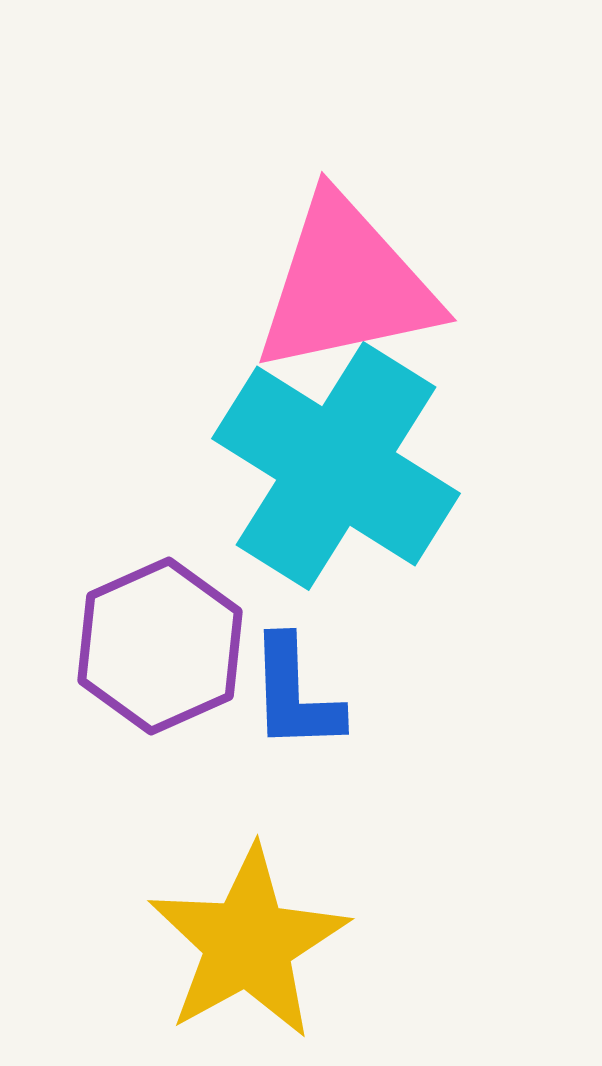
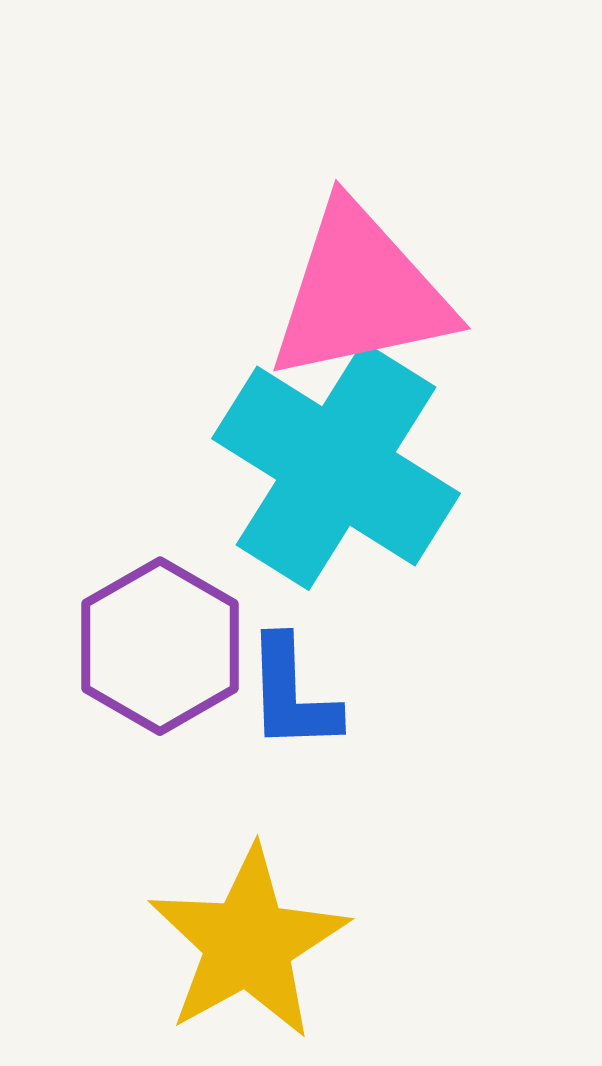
pink triangle: moved 14 px right, 8 px down
purple hexagon: rotated 6 degrees counterclockwise
blue L-shape: moved 3 px left
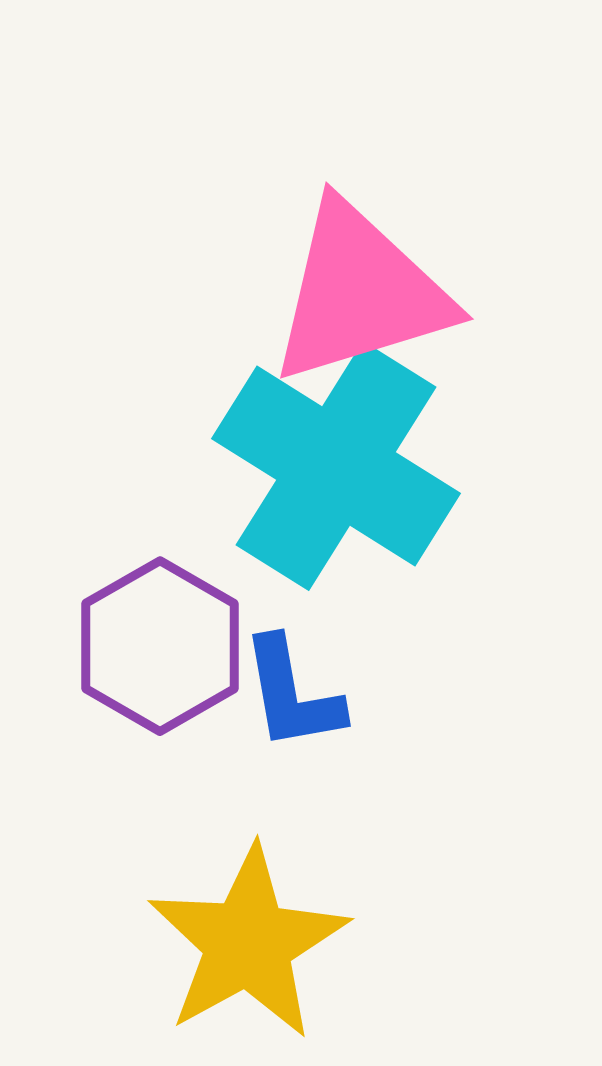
pink triangle: rotated 5 degrees counterclockwise
blue L-shape: rotated 8 degrees counterclockwise
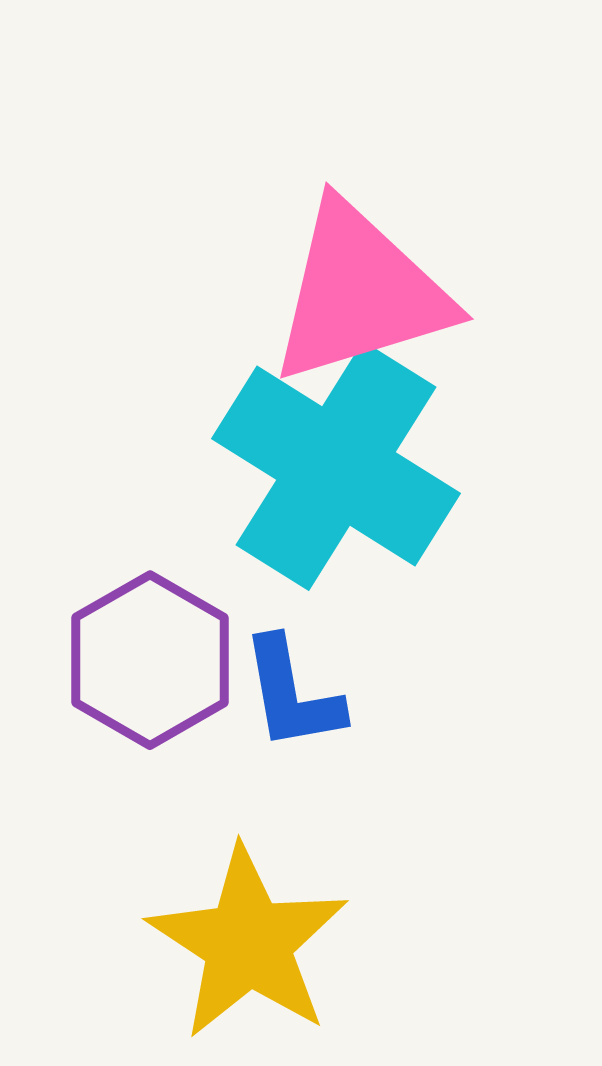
purple hexagon: moved 10 px left, 14 px down
yellow star: rotated 10 degrees counterclockwise
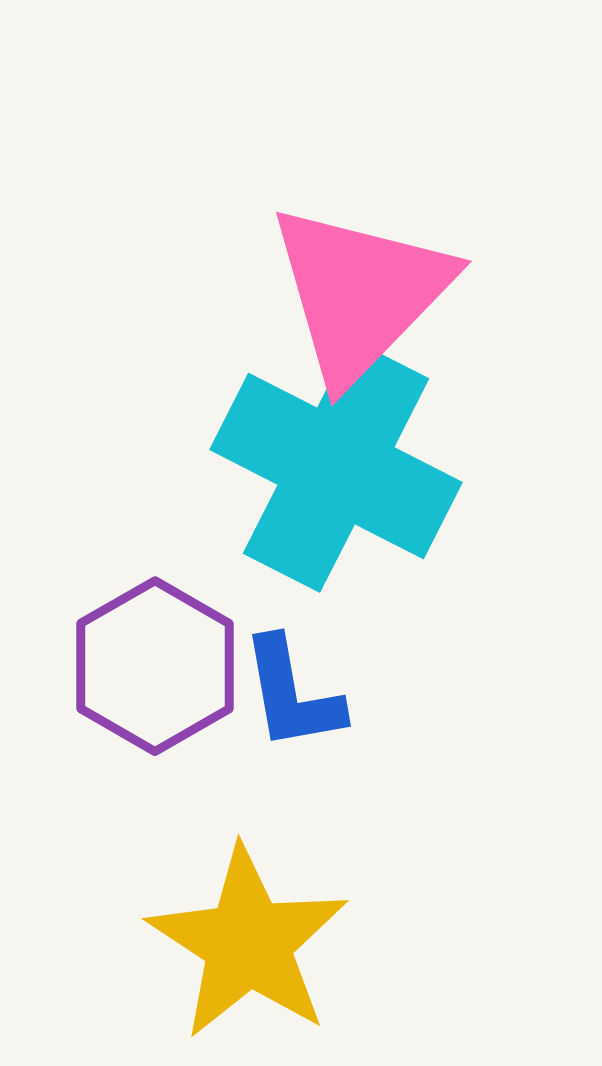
pink triangle: rotated 29 degrees counterclockwise
cyan cross: rotated 5 degrees counterclockwise
purple hexagon: moved 5 px right, 6 px down
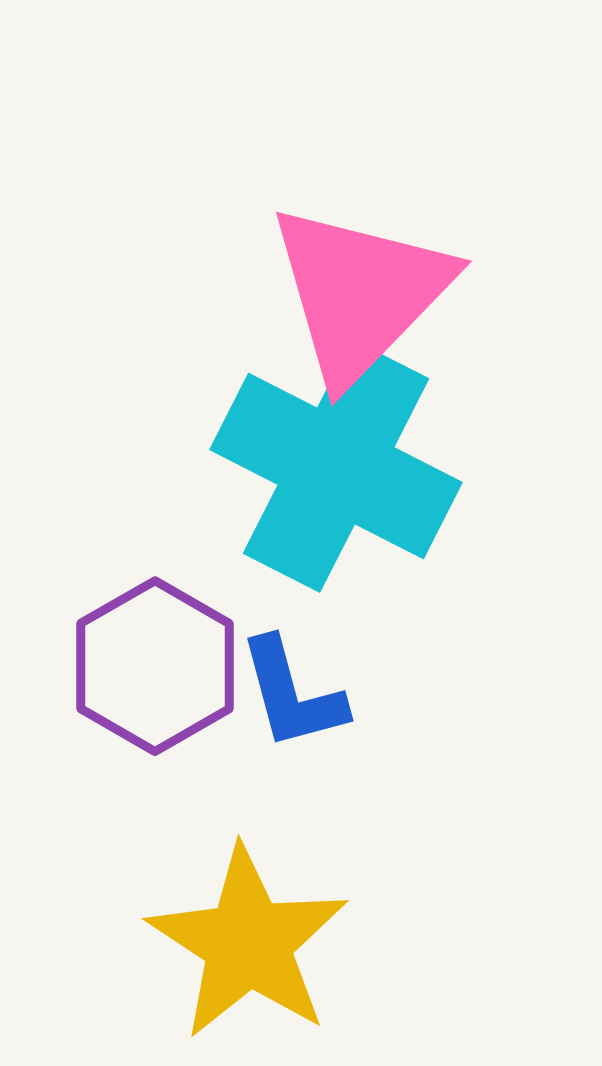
blue L-shape: rotated 5 degrees counterclockwise
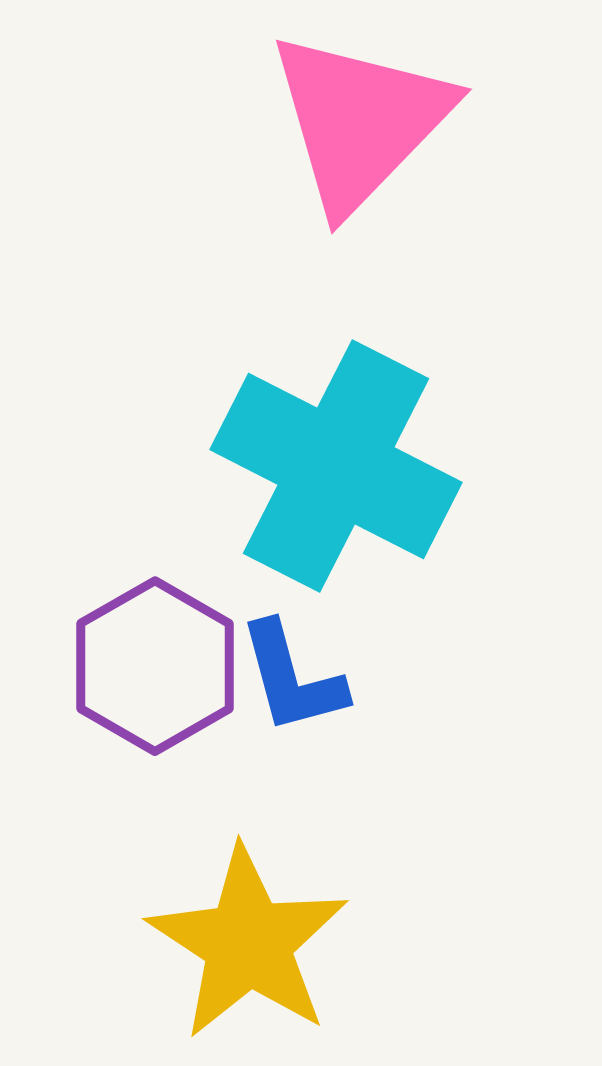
pink triangle: moved 172 px up
blue L-shape: moved 16 px up
